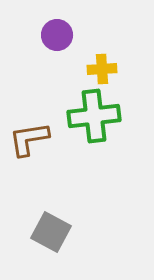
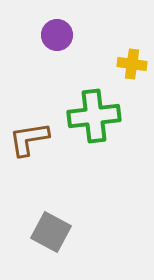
yellow cross: moved 30 px right, 5 px up; rotated 12 degrees clockwise
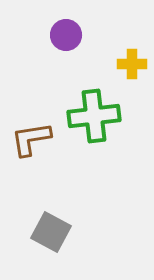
purple circle: moved 9 px right
yellow cross: rotated 8 degrees counterclockwise
brown L-shape: moved 2 px right
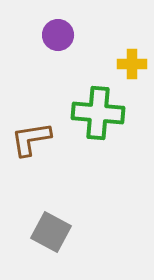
purple circle: moved 8 px left
green cross: moved 4 px right, 3 px up; rotated 12 degrees clockwise
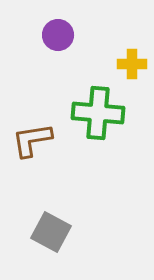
brown L-shape: moved 1 px right, 1 px down
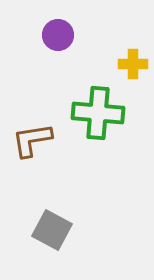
yellow cross: moved 1 px right
gray square: moved 1 px right, 2 px up
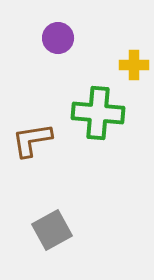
purple circle: moved 3 px down
yellow cross: moved 1 px right, 1 px down
gray square: rotated 33 degrees clockwise
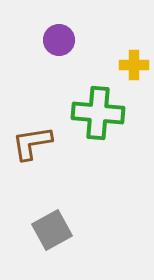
purple circle: moved 1 px right, 2 px down
brown L-shape: moved 3 px down
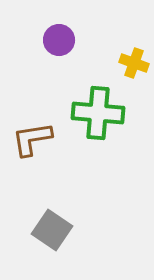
yellow cross: moved 2 px up; rotated 20 degrees clockwise
brown L-shape: moved 4 px up
gray square: rotated 27 degrees counterclockwise
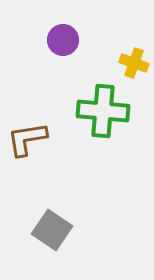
purple circle: moved 4 px right
green cross: moved 5 px right, 2 px up
brown L-shape: moved 5 px left
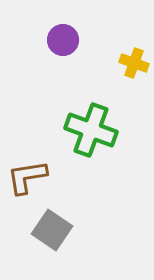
green cross: moved 12 px left, 19 px down; rotated 15 degrees clockwise
brown L-shape: moved 38 px down
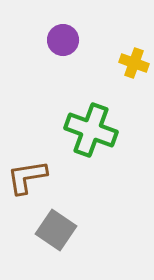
gray square: moved 4 px right
